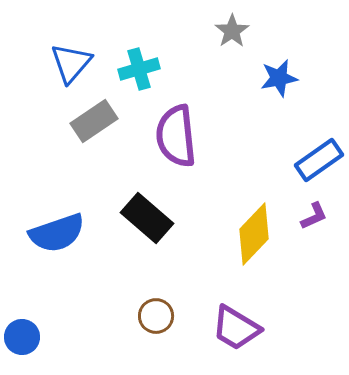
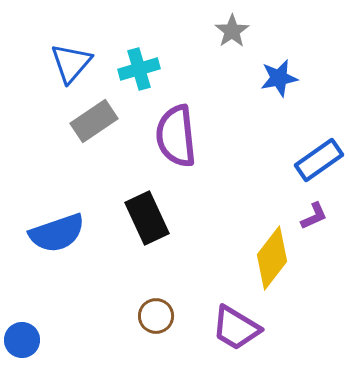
black rectangle: rotated 24 degrees clockwise
yellow diamond: moved 18 px right, 24 px down; rotated 6 degrees counterclockwise
blue circle: moved 3 px down
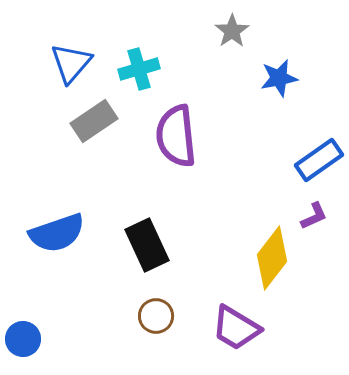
black rectangle: moved 27 px down
blue circle: moved 1 px right, 1 px up
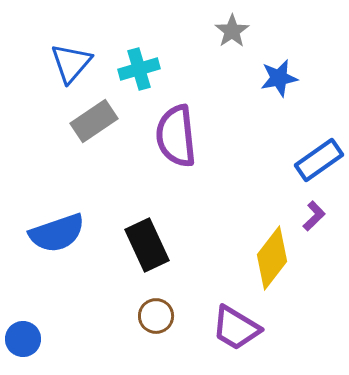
purple L-shape: rotated 20 degrees counterclockwise
